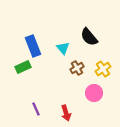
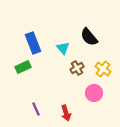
blue rectangle: moved 3 px up
yellow cross: rotated 21 degrees counterclockwise
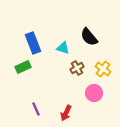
cyan triangle: rotated 32 degrees counterclockwise
red arrow: rotated 42 degrees clockwise
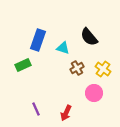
blue rectangle: moved 5 px right, 3 px up; rotated 40 degrees clockwise
green rectangle: moved 2 px up
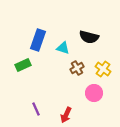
black semicircle: rotated 36 degrees counterclockwise
red arrow: moved 2 px down
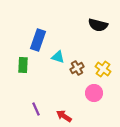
black semicircle: moved 9 px right, 12 px up
cyan triangle: moved 5 px left, 9 px down
green rectangle: rotated 63 degrees counterclockwise
red arrow: moved 2 px left, 1 px down; rotated 98 degrees clockwise
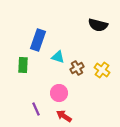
yellow cross: moved 1 px left, 1 px down
pink circle: moved 35 px left
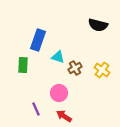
brown cross: moved 2 px left
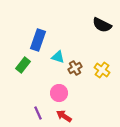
black semicircle: moved 4 px right; rotated 12 degrees clockwise
green rectangle: rotated 35 degrees clockwise
purple line: moved 2 px right, 4 px down
